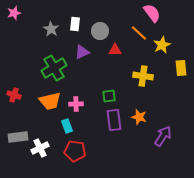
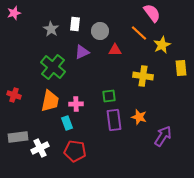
green cross: moved 1 px left, 1 px up; rotated 20 degrees counterclockwise
orange trapezoid: rotated 65 degrees counterclockwise
cyan rectangle: moved 3 px up
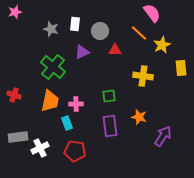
pink star: moved 1 px right, 1 px up
gray star: rotated 14 degrees counterclockwise
purple rectangle: moved 4 px left, 6 px down
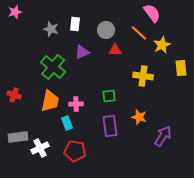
gray circle: moved 6 px right, 1 px up
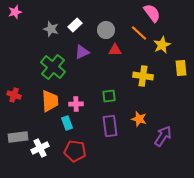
white rectangle: moved 1 px down; rotated 40 degrees clockwise
orange trapezoid: rotated 15 degrees counterclockwise
orange star: moved 2 px down
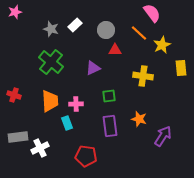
purple triangle: moved 11 px right, 16 px down
green cross: moved 2 px left, 5 px up
red pentagon: moved 11 px right, 5 px down
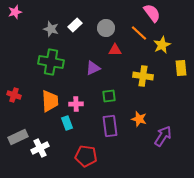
gray circle: moved 2 px up
green cross: rotated 30 degrees counterclockwise
gray rectangle: rotated 18 degrees counterclockwise
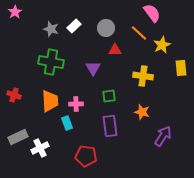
pink star: rotated 16 degrees counterclockwise
white rectangle: moved 1 px left, 1 px down
purple triangle: rotated 35 degrees counterclockwise
orange star: moved 3 px right, 7 px up
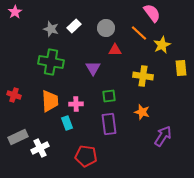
purple rectangle: moved 1 px left, 2 px up
